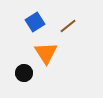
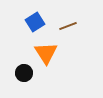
brown line: rotated 18 degrees clockwise
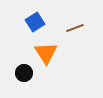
brown line: moved 7 px right, 2 px down
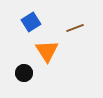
blue square: moved 4 px left
orange triangle: moved 1 px right, 2 px up
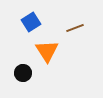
black circle: moved 1 px left
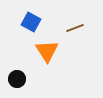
blue square: rotated 30 degrees counterclockwise
black circle: moved 6 px left, 6 px down
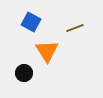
black circle: moved 7 px right, 6 px up
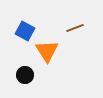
blue square: moved 6 px left, 9 px down
black circle: moved 1 px right, 2 px down
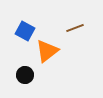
orange triangle: rotated 25 degrees clockwise
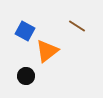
brown line: moved 2 px right, 2 px up; rotated 54 degrees clockwise
black circle: moved 1 px right, 1 px down
